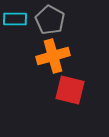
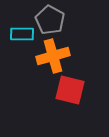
cyan rectangle: moved 7 px right, 15 px down
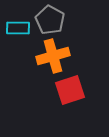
cyan rectangle: moved 4 px left, 6 px up
red square: rotated 32 degrees counterclockwise
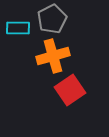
gray pentagon: moved 2 px right, 1 px up; rotated 16 degrees clockwise
red square: rotated 16 degrees counterclockwise
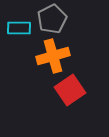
cyan rectangle: moved 1 px right
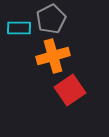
gray pentagon: moved 1 px left
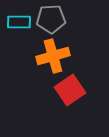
gray pentagon: rotated 24 degrees clockwise
cyan rectangle: moved 6 px up
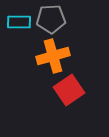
red square: moved 1 px left
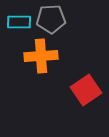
orange cross: moved 12 px left; rotated 12 degrees clockwise
red square: moved 17 px right
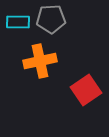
cyan rectangle: moved 1 px left
orange cross: moved 1 px left, 5 px down; rotated 8 degrees counterclockwise
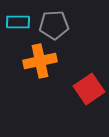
gray pentagon: moved 3 px right, 6 px down
red square: moved 3 px right, 1 px up
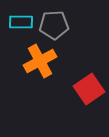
cyan rectangle: moved 3 px right
orange cross: rotated 16 degrees counterclockwise
